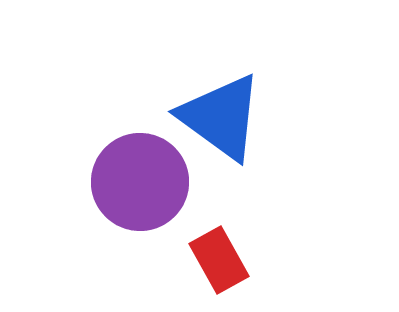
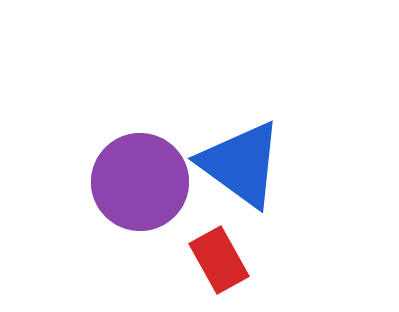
blue triangle: moved 20 px right, 47 px down
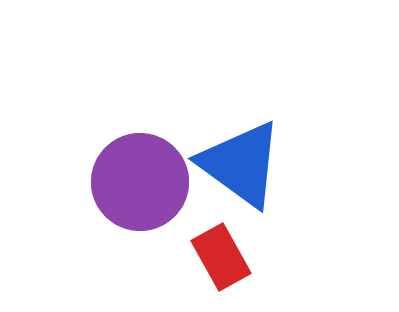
red rectangle: moved 2 px right, 3 px up
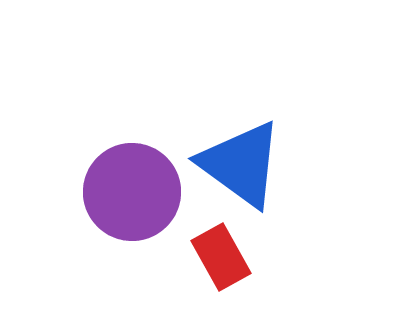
purple circle: moved 8 px left, 10 px down
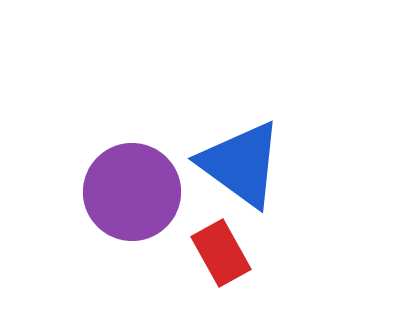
red rectangle: moved 4 px up
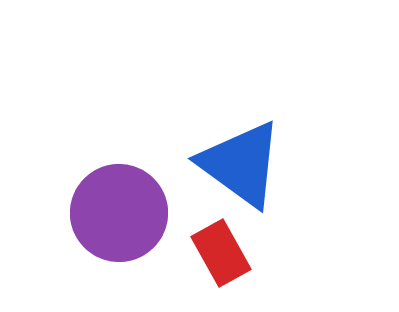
purple circle: moved 13 px left, 21 px down
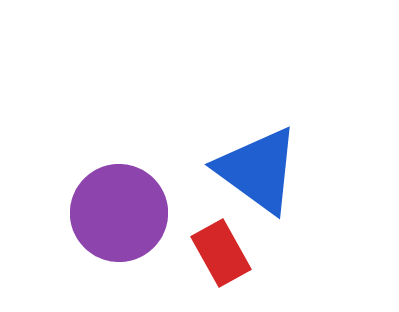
blue triangle: moved 17 px right, 6 px down
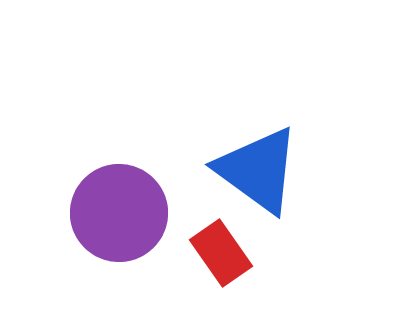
red rectangle: rotated 6 degrees counterclockwise
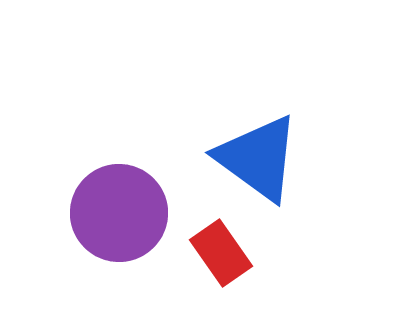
blue triangle: moved 12 px up
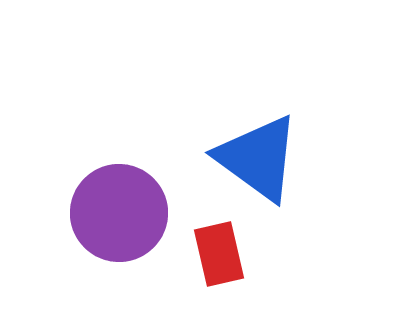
red rectangle: moved 2 px left, 1 px down; rotated 22 degrees clockwise
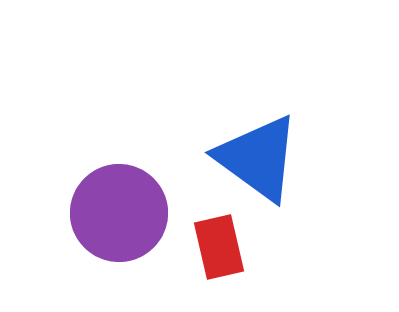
red rectangle: moved 7 px up
